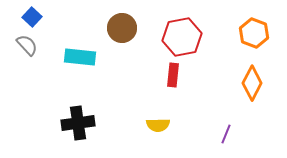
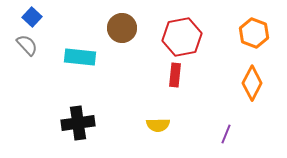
red rectangle: moved 2 px right
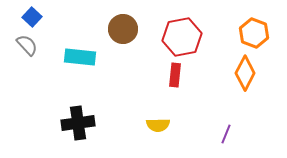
brown circle: moved 1 px right, 1 px down
orange diamond: moved 7 px left, 10 px up
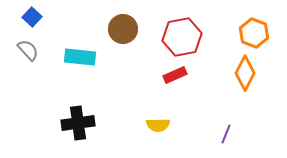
gray semicircle: moved 1 px right, 5 px down
red rectangle: rotated 60 degrees clockwise
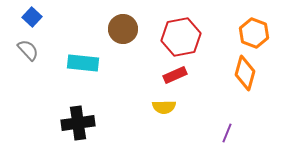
red hexagon: moved 1 px left
cyan rectangle: moved 3 px right, 6 px down
orange diamond: rotated 12 degrees counterclockwise
yellow semicircle: moved 6 px right, 18 px up
purple line: moved 1 px right, 1 px up
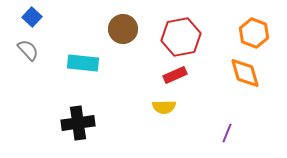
orange diamond: rotated 32 degrees counterclockwise
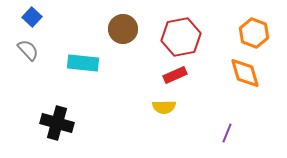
black cross: moved 21 px left; rotated 24 degrees clockwise
